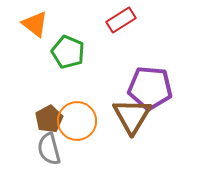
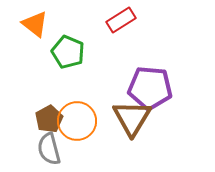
brown triangle: moved 2 px down
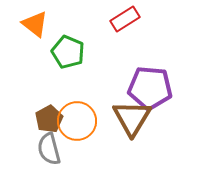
red rectangle: moved 4 px right, 1 px up
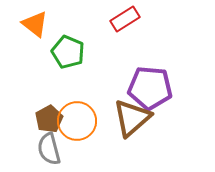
brown triangle: rotated 18 degrees clockwise
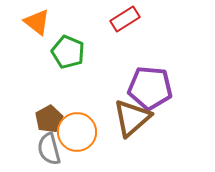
orange triangle: moved 2 px right, 2 px up
orange circle: moved 11 px down
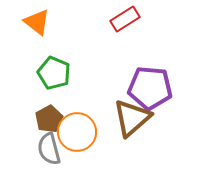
green pentagon: moved 14 px left, 21 px down
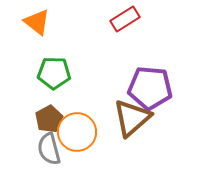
green pentagon: rotated 20 degrees counterclockwise
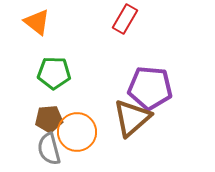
red rectangle: rotated 28 degrees counterclockwise
brown pentagon: rotated 24 degrees clockwise
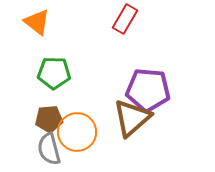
purple pentagon: moved 2 px left, 2 px down
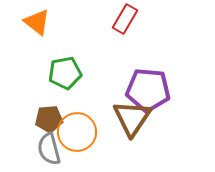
green pentagon: moved 11 px right; rotated 12 degrees counterclockwise
brown triangle: rotated 15 degrees counterclockwise
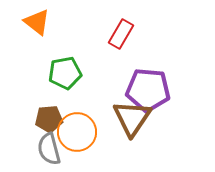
red rectangle: moved 4 px left, 15 px down
